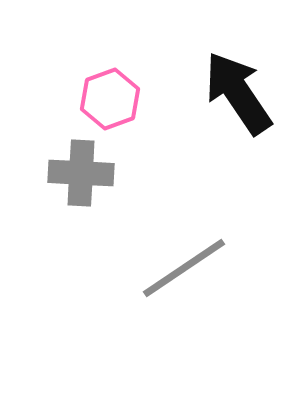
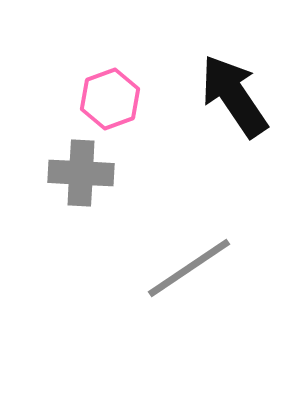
black arrow: moved 4 px left, 3 px down
gray line: moved 5 px right
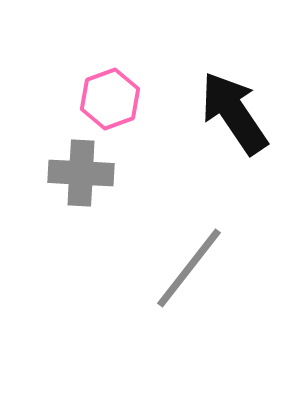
black arrow: moved 17 px down
gray line: rotated 18 degrees counterclockwise
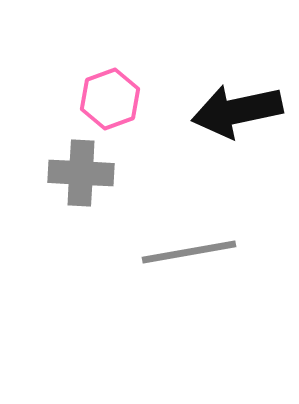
black arrow: moved 3 px right, 2 px up; rotated 68 degrees counterclockwise
gray line: moved 16 px up; rotated 42 degrees clockwise
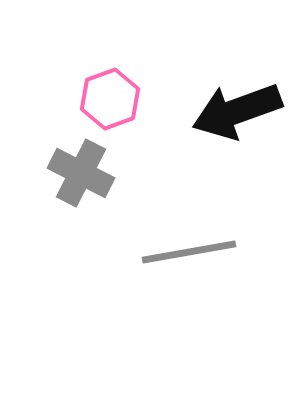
black arrow: rotated 8 degrees counterclockwise
gray cross: rotated 24 degrees clockwise
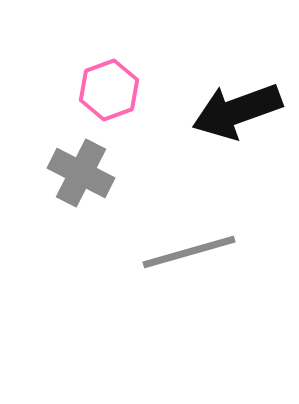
pink hexagon: moved 1 px left, 9 px up
gray line: rotated 6 degrees counterclockwise
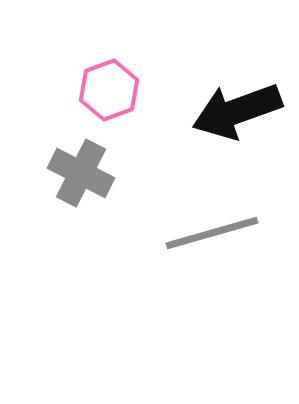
gray line: moved 23 px right, 19 px up
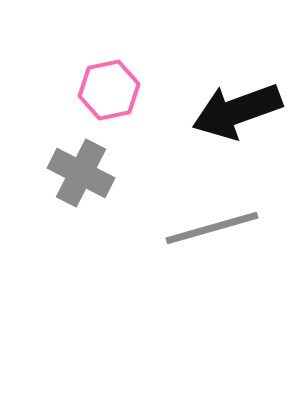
pink hexagon: rotated 8 degrees clockwise
gray line: moved 5 px up
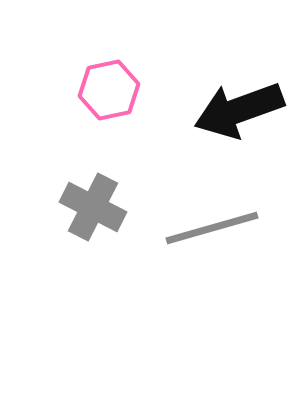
black arrow: moved 2 px right, 1 px up
gray cross: moved 12 px right, 34 px down
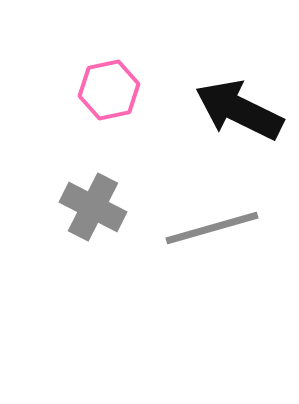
black arrow: rotated 46 degrees clockwise
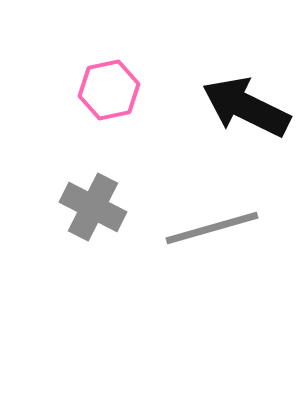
black arrow: moved 7 px right, 3 px up
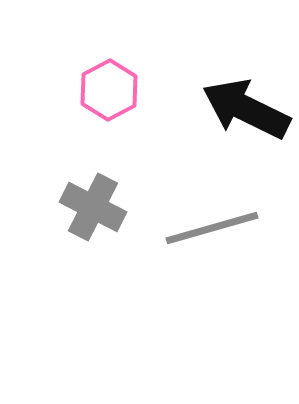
pink hexagon: rotated 16 degrees counterclockwise
black arrow: moved 2 px down
